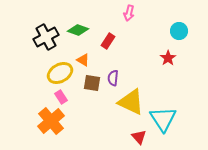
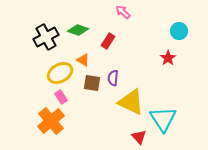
pink arrow: moved 6 px left, 1 px up; rotated 119 degrees clockwise
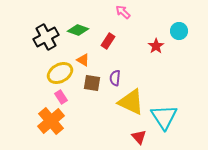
red star: moved 12 px left, 12 px up
purple semicircle: moved 2 px right
cyan triangle: moved 1 px right, 2 px up
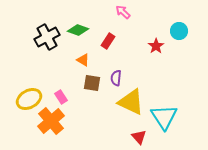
black cross: moved 1 px right
yellow ellipse: moved 31 px left, 26 px down
purple semicircle: moved 1 px right
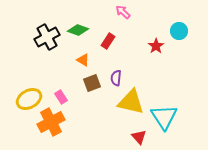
brown square: rotated 30 degrees counterclockwise
yellow triangle: rotated 12 degrees counterclockwise
orange cross: moved 1 px down; rotated 12 degrees clockwise
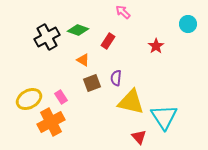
cyan circle: moved 9 px right, 7 px up
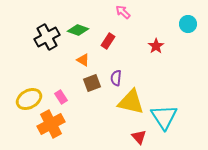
orange cross: moved 2 px down
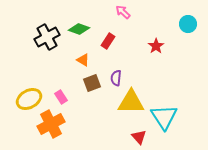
green diamond: moved 1 px right, 1 px up
yellow triangle: rotated 12 degrees counterclockwise
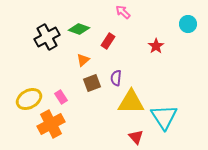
orange triangle: rotated 48 degrees clockwise
red triangle: moved 3 px left
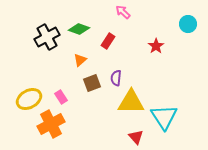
orange triangle: moved 3 px left
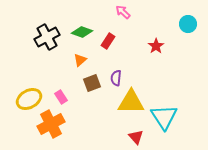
green diamond: moved 3 px right, 3 px down
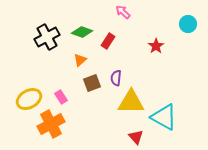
cyan triangle: rotated 28 degrees counterclockwise
